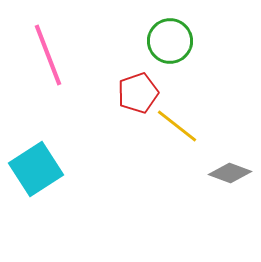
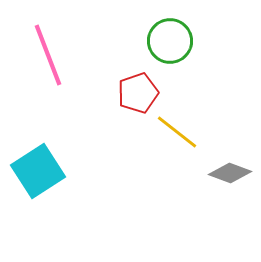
yellow line: moved 6 px down
cyan square: moved 2 px right, 2 px down
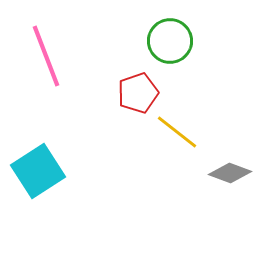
pink line: moved 2 px left, 1 px down
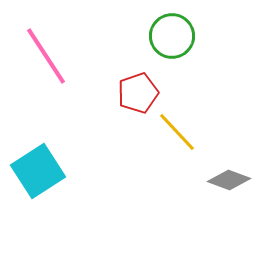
green circle: moved 2 px right, 5 px up
pink line: rotated 12 degrees counterclockwise
yellow line: rotated 9 degrees clockwise
gray diamond: moved 1 px left, 7 px down
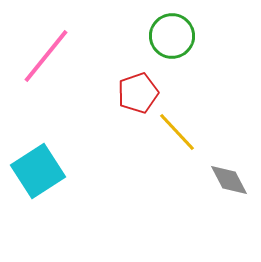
pink line: rotated 72 degrees clockwise
gray diamond: rotated 42 degrees clockwise
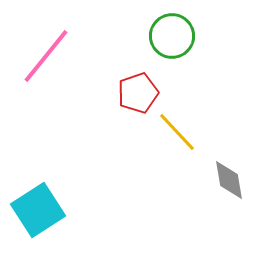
cyan square: moved 39 px down
gray diamond: rotated 18 degrees clockwise
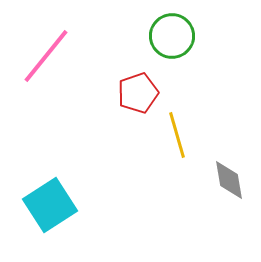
yellow line: moved 3 px down; rotated 27 degrees clockwise
cyan square: moved 12 px right, 5 px up
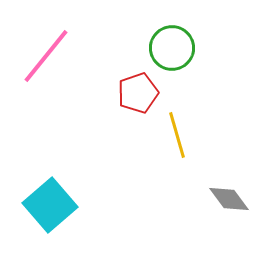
green circle: moved 12 px down
gray diamond: moved 19 px down; rotated 27 degrees counterclockwise
cyan square: rotated 8 degrees counterclockwise
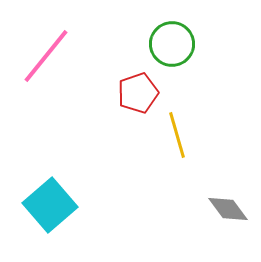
green circle: moved 4 px up
gray diamond: moved 1 px left, 10 px down
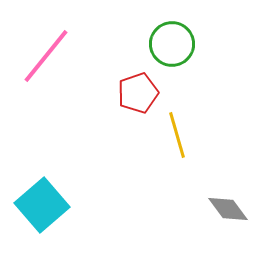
cyan square: moved 8 px left
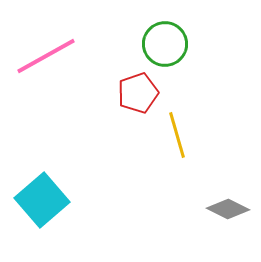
green circle: moved 7 px left
pink line: rotated 22 degrees clockwise
cyan square: moved 5 px up
gray diamond: rotated 27 degrees counterclockwise
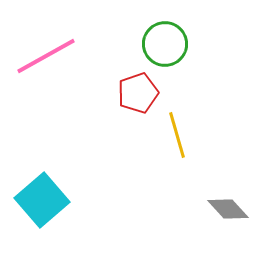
gray diamond: rotated 21 degrees clockwise
